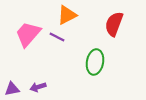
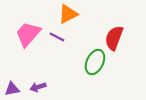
orange triangle: moved 1 px right, 1 px up
red semicircle: moved 14 px down
green ellipse: rotated 15 degrees clockwise
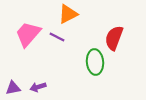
green ellipse: rotated 30 degrees counterclockwise
purple triangle: moved 1 px right, 1 px up
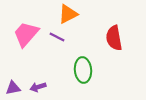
pink trapezoid: moved 2 px left
red semicircle: rotated 30 degrees counterclockwise
green ellipse: moved 12 px left, 8 px down
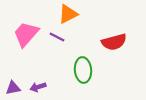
red semicircle: moved 4 px down; rotated 95 degrees counterclockwise
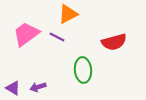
pink trapezoid: rotated 12 degrees clockwise
purple triangle: rotated 42 degrees clockwise
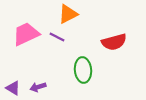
pink trapezoid: rotated 12 degrees clockwise
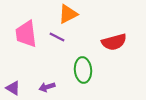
pink trapezoid: rotated 72 degrees counterclockwise
purple arrow: moved 9 px right
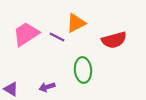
orange triangle: moved 8 px right, 9 px down
pink trapezoid: rotated 64 degrees clockwise
red semicircle: moved 2 px up
purple triangle: moved 2 px left, 1 px down
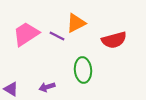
purple line: moved 1 px up
